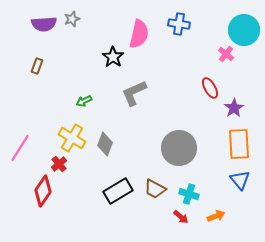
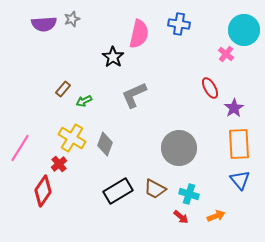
brown rectangle: moved 26 px right, 23 px down; rotated 21 degrees clockwise
gray L-shape: moved 2 px down
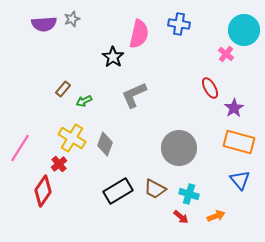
orange rectangle: moved 2 px up; rotated 72 degrees counterclockwise
